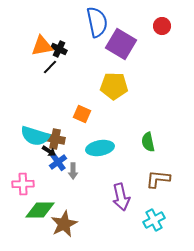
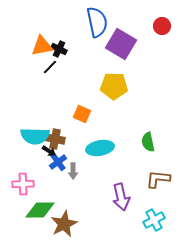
cyan semicircle: rotated 16 degrees counterclockwise
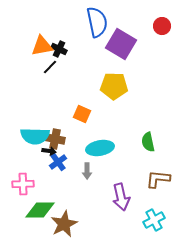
black arrow: rotated 24 degrees counterclockwise
gray arrow: moved 14 px right
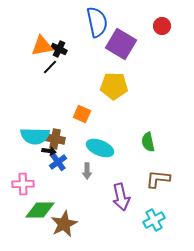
cyan ellipse: rotated 32 degrees clockwise
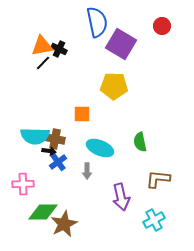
black line: moved 7 px left, 4 px up
orange square: rotated 24 degrees counterclockwise
green semicircle: moved 8 px left
green diamond: moved 3 px right, 2 px down
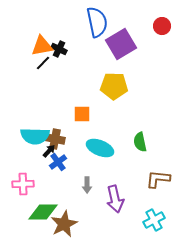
purple square: rotated 28 degrees clockwise
black arrow: rotated 56 degrees counterclockwise
gray arrow: moved 14 px down
purple arrow: moved 6 px left, 2 px down
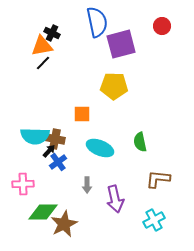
purple square: rotated 16 degrees clockwise
black cross: moved 7 px left, 16 px up
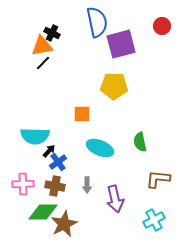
brown cross: moved 47 px down
